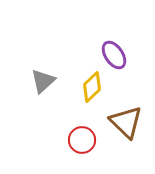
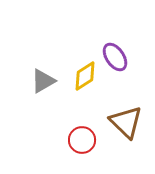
purple ellipse: moved 1 px right, 2 px down
gray triangle: rotated 12 degrees clockwise
yellow diamond: moved 7 px left, 11 px up; rotated 12 degrees clockwise
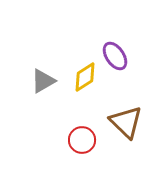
purple ellipse: moved 1 px up
yellow diamond: moved 1 px down
